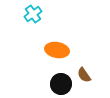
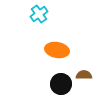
cyan cross: moved 6 px right
brown semicircle: rotated 126 degrees clockwise
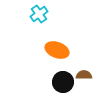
orange ellipse: rotated 10 degrees clockwise
black circle: moved 2 px right, 2 px up
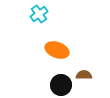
black circle: moved 2 px left, 3 px down
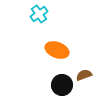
brown semicircle: rotated 21 degrees counterclockwise
black circle: moved 1 px right
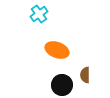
brown semicircle: moved 1 px right; rotated 70 degrees counterclockwise
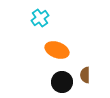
cyan cross: moved 1 px right, 4 px down
black circle: moved 3 px up
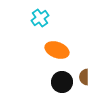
brown semicircle: moved 1 px left, 2 px down
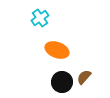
brown semicircle: rotated 42 degrees clockwise
